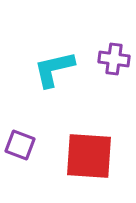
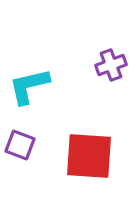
purple cross: moved 3 px left, 6 px down; rotated 28 degrees counterclockwise
cyan L-shape: moved 25 px left, 17 px down
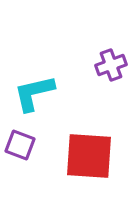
cyan L-shape: moved 5 px right, 7 px down
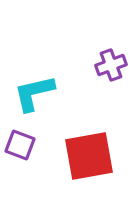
red square: rotated 14 degrees counterclockwise
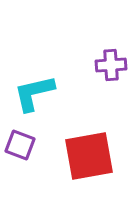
purple cross: rotated 16 degrees clockwise
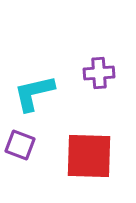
purple cross: moved 12 px left, 8 px down
red square: rotated 12 degrees clockwise
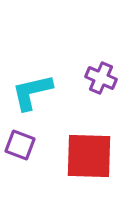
purple cross: moved 2 px right, 5 px down; rotated 28 degrees clockwise
cyan L-shape: moved 2 px left, 1 px up
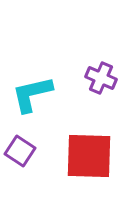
cyan L-shape: moved 2 px down
purple square: moved 6 px down; rotated 12 degrees clockwise
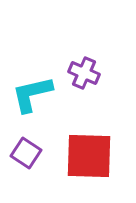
purple cross: moved 17 px left, 5 px up
purple square: moved 6 px right, 2 px down
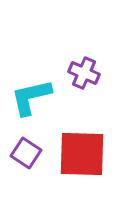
cyan L-shape: moved 1 px left, 3 px down
red square: moved 7 px left, 2 px up
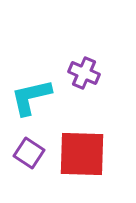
purple square: moved 3 px right
